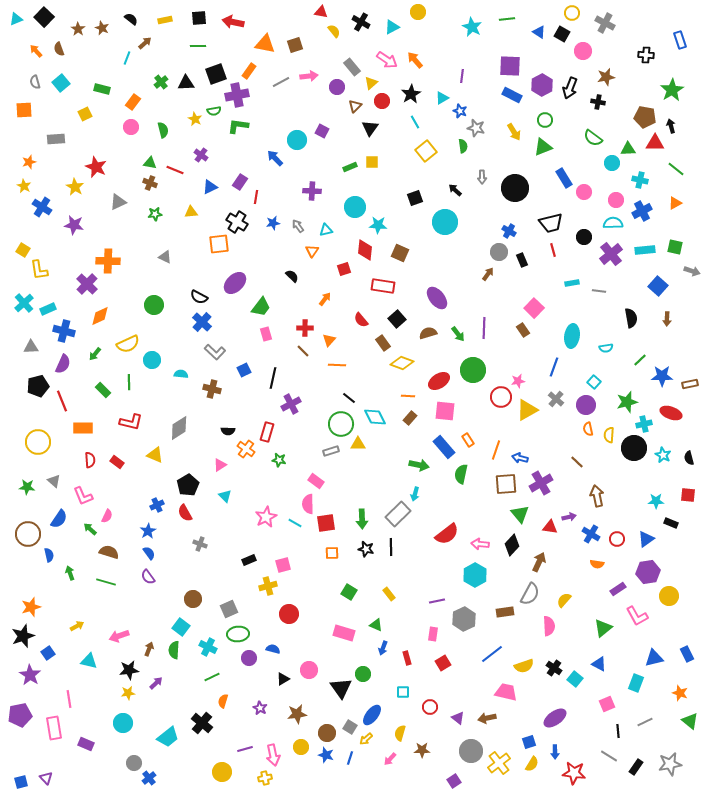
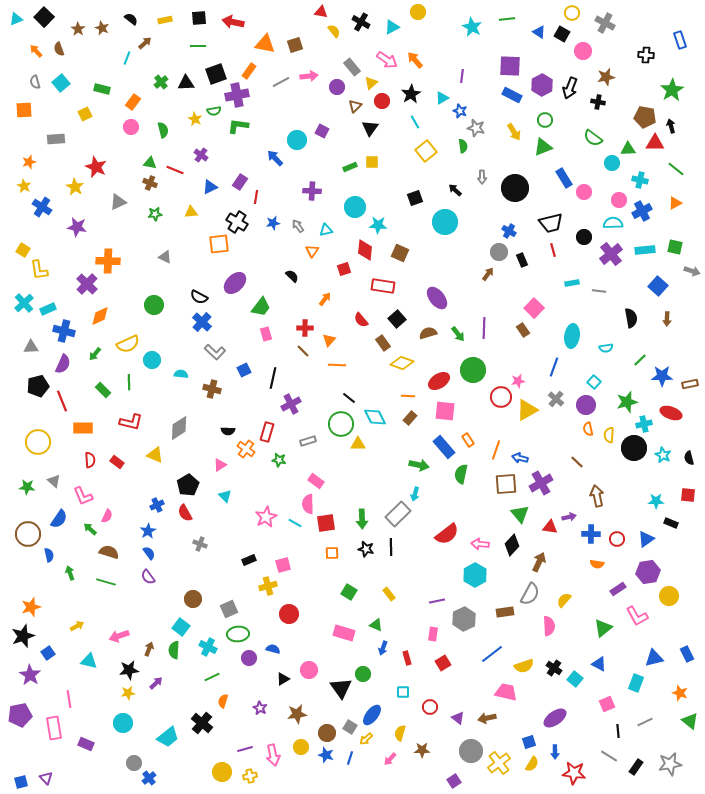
pink circle at (616, 200): moved 3 px right
purple star at (74, 225): moved 3 px right, 2 px down
gray rectangle at (331, 451): moved 23 px left, 10 px up
blue cross at (591, 534): rotated 30 degrees counterclockwise
yellow cross at (265, 778): moved 15 px left, 2 px up
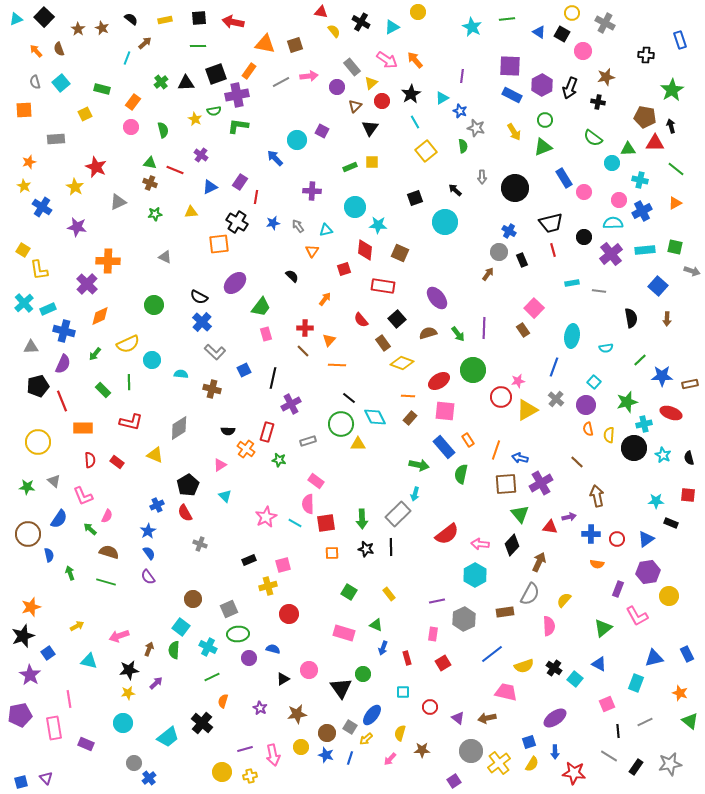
purple rectangle at (618, 589): rotated 35 degrees counterclockwise
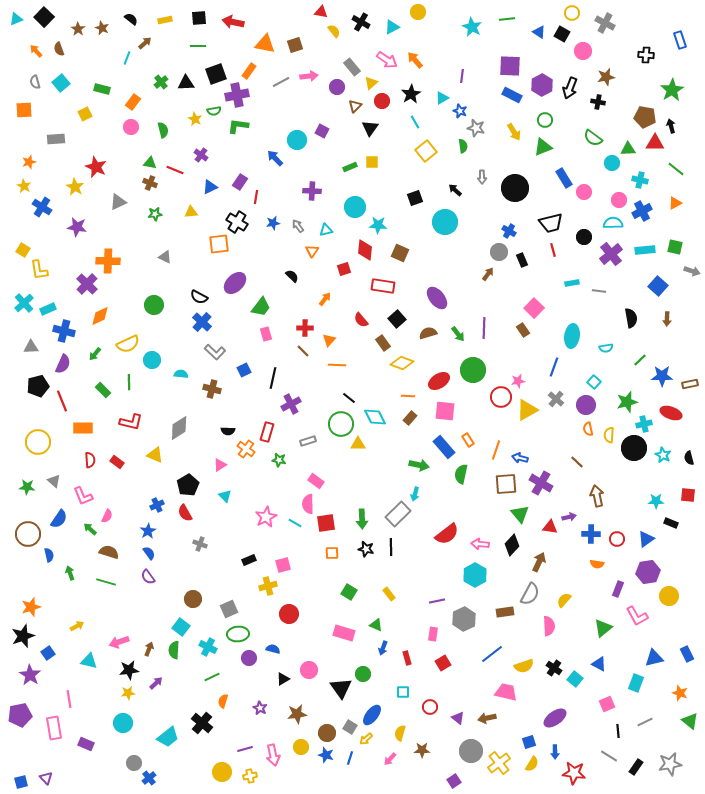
purple cross at (541, 483): rotated 30 degrees counterclockwise
pink arrow at (119, 636): moved 6 px down
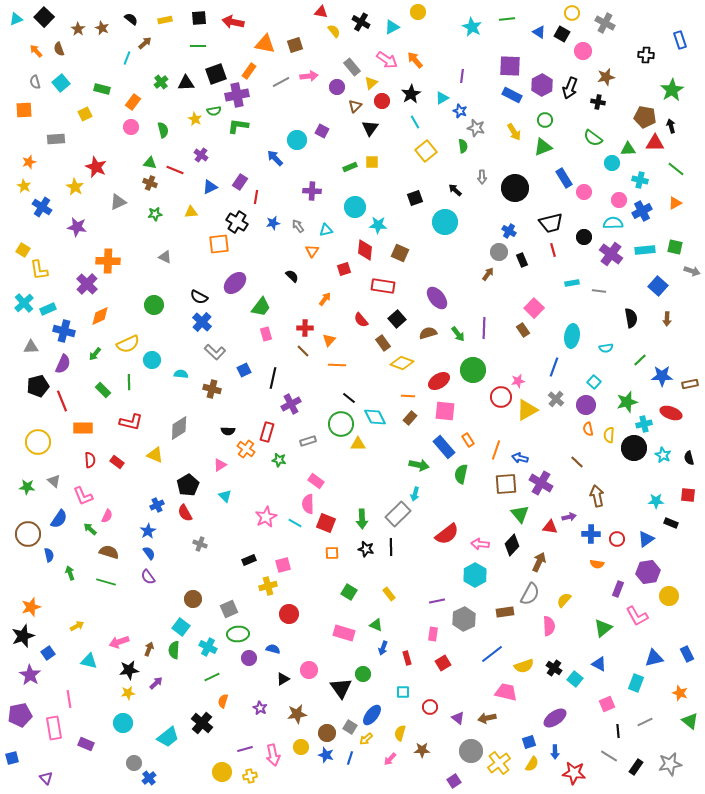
purple cross at (611, 254): rotated 15 degrees counterclockwise
red square at (326, 523): rotated 30 degrees clockwise
blue square at (21, 782): moved 9 px left, 24 px up
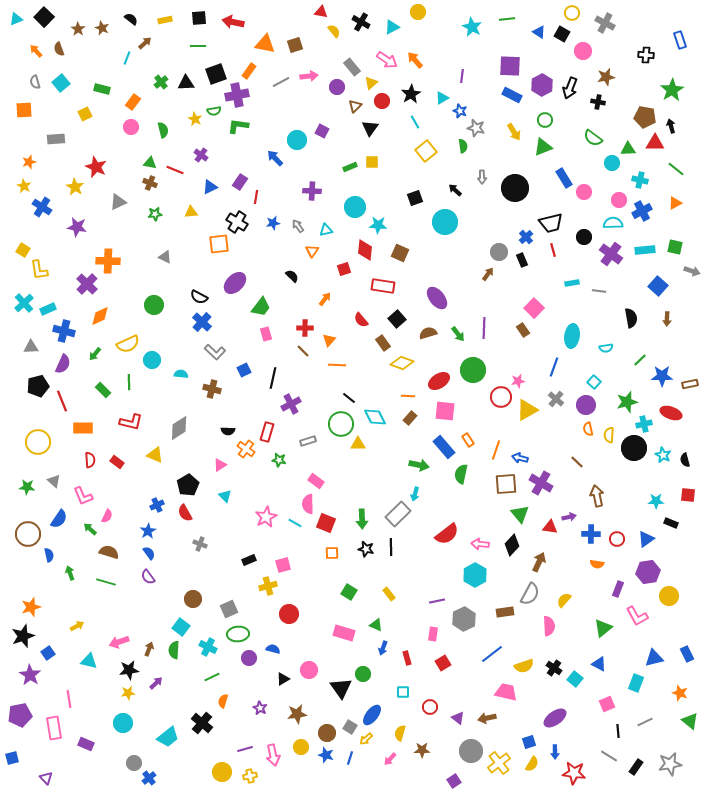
blue cross at (509, 231): moved 17 px right, 6 px down; rotated 16 degrees clockwise
black semicircle at (689, 458): moved 4 px left, 2 px down
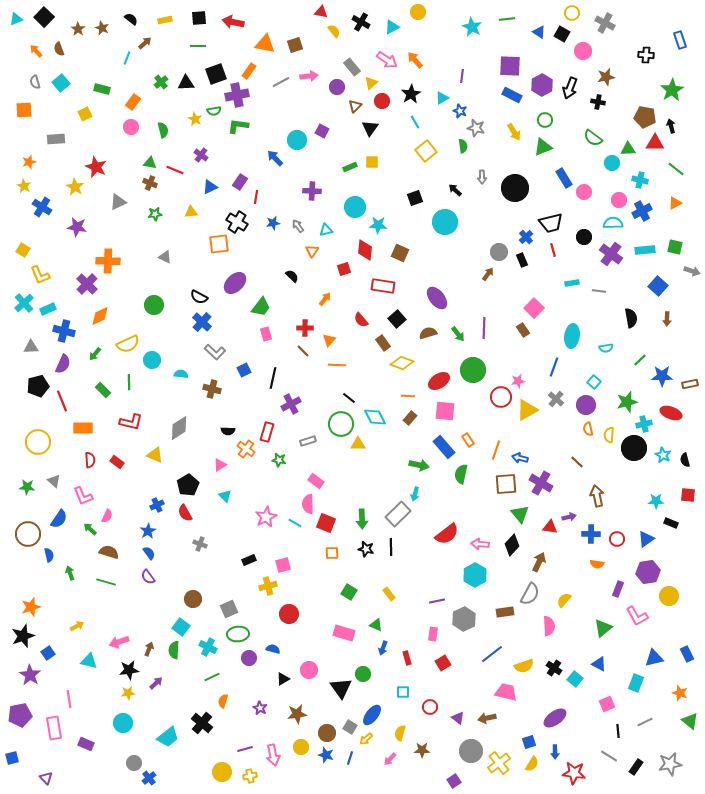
yellow L-shape at (39, 270): moved 1 px right, 5 px down; rotated 15 degrees counterclockwise
